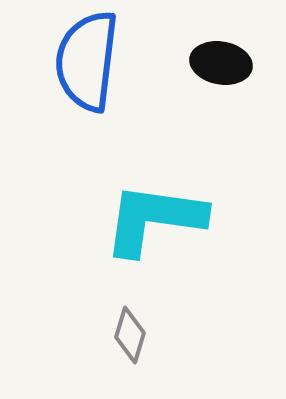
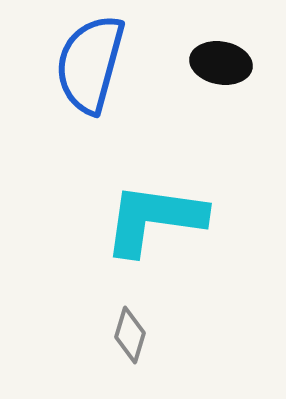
blue semicircle: moved 3 px right, 3 px down; rotated 8 degrees clockwise
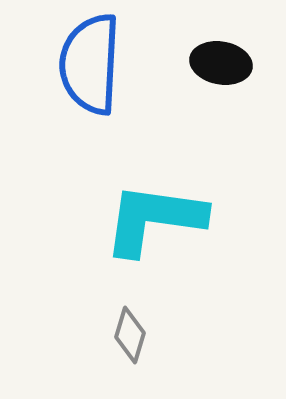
blue semicircle: rotated 12 degrees counterclockwise
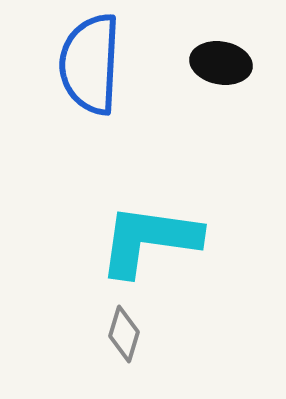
cyan L-shape: moved 5 px left, 21 px down
gray diamond: moved 6 px left, 1 px up
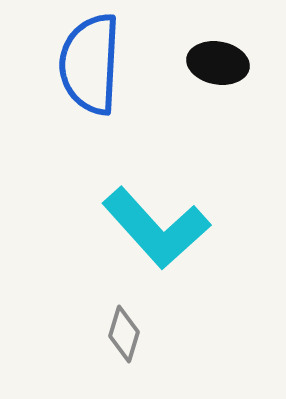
black ellipse: moved 3 px left
cyan L-shape: moved 7 px right, 12 px up; rotated 140 degrees counterclockwise
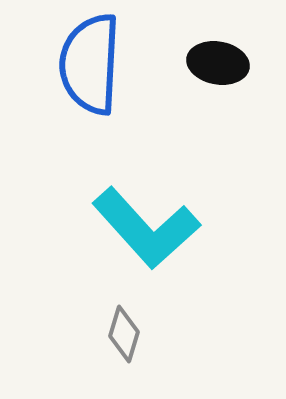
cyan L-shape: moved 10 px left
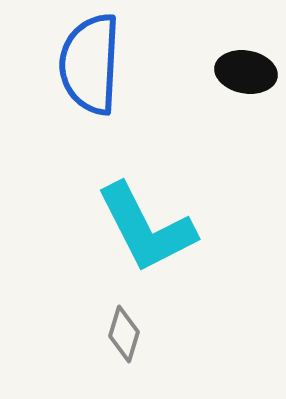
black ellipse: moved 28 px right, 9 px down
cyan L-shape: rotated 15 degrees clockwise
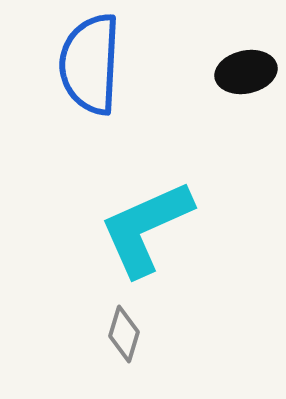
black ellipse: rotated 22 degrees counterclockwise
cyan L-shape: rotated 93 degrees clockwise
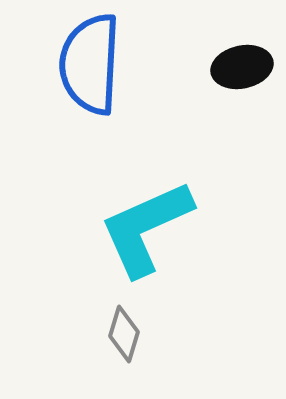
black ellipse: moved 4 px left, 5 px up
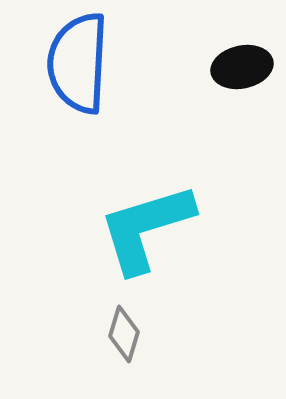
blue semicircle: moved 12 px left, 1 px up
cyan L-shape: rotated 7 degrees clockwise
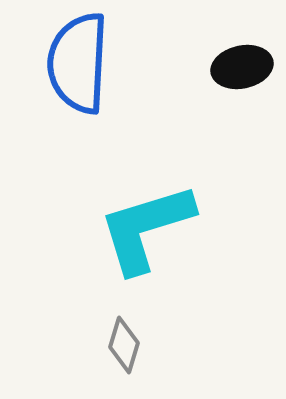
gray diamond: moved 11 px down
